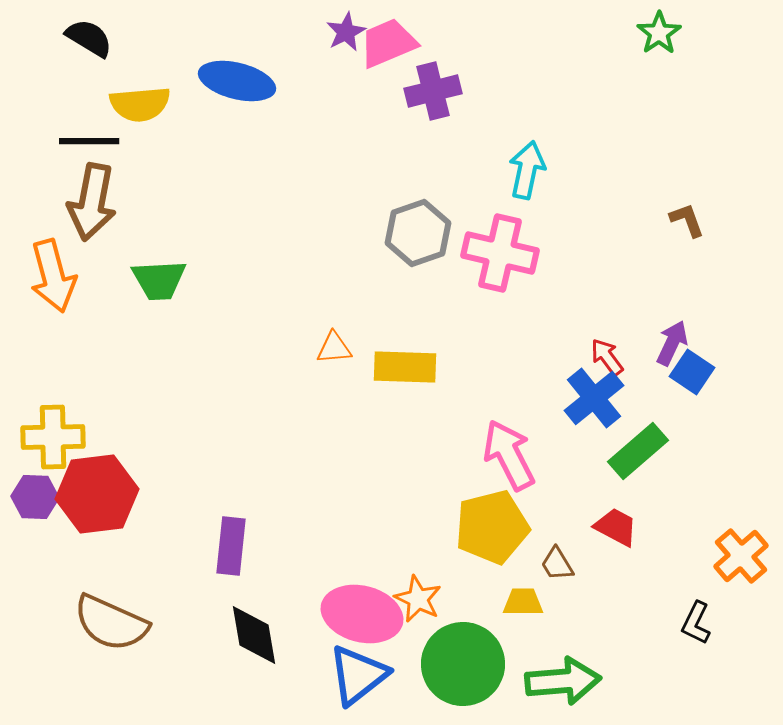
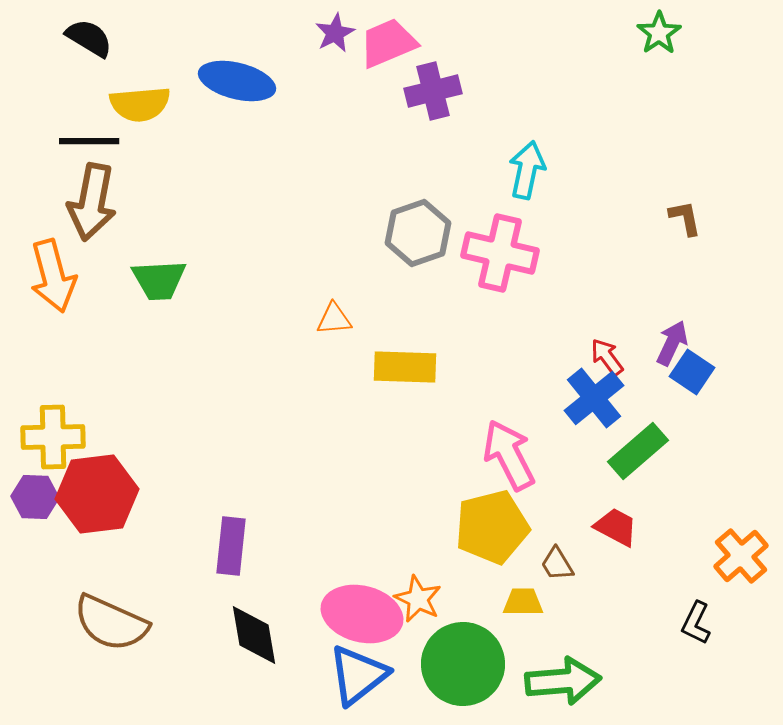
purple star: moved 11 px left, 1 px down
brown L-shape: moved 2 px left, 2 px up; rotated 9 degrees clockwise
orange triangle: moved 29 px up
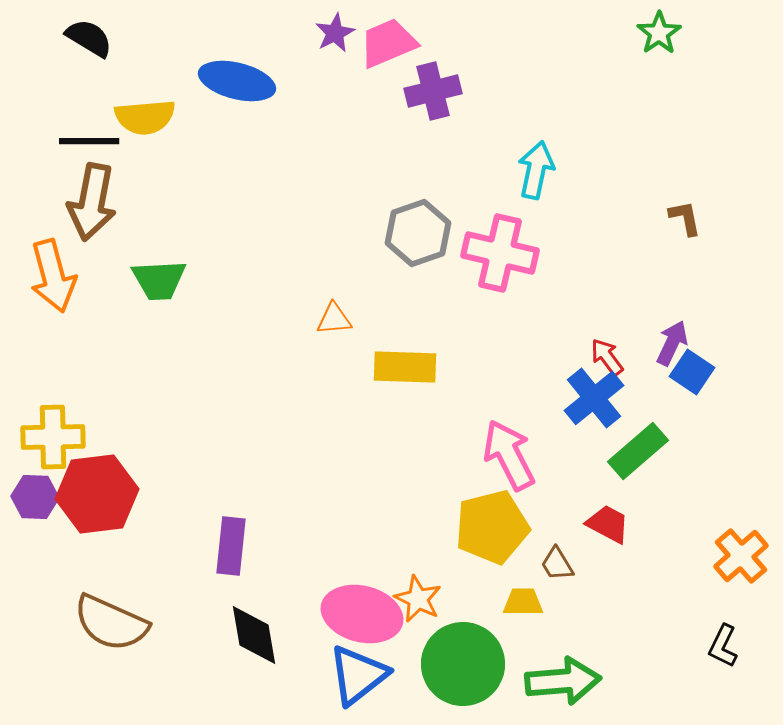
yellow semicircle: moved 5 px right, 13 px down
cyan arrow: moved 9 px right
red trapezoid: moved 8 px left, 3 px up
black L-shape: moved 27 px right, 23 px down
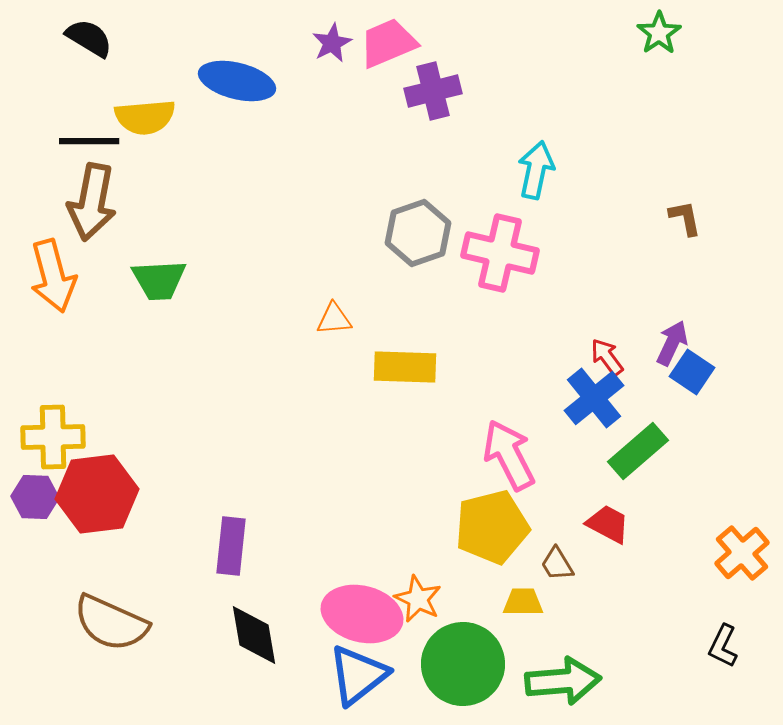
purple star: moved 3 px left, 10 px down
orange cross: moved 1 px right, 3 px up
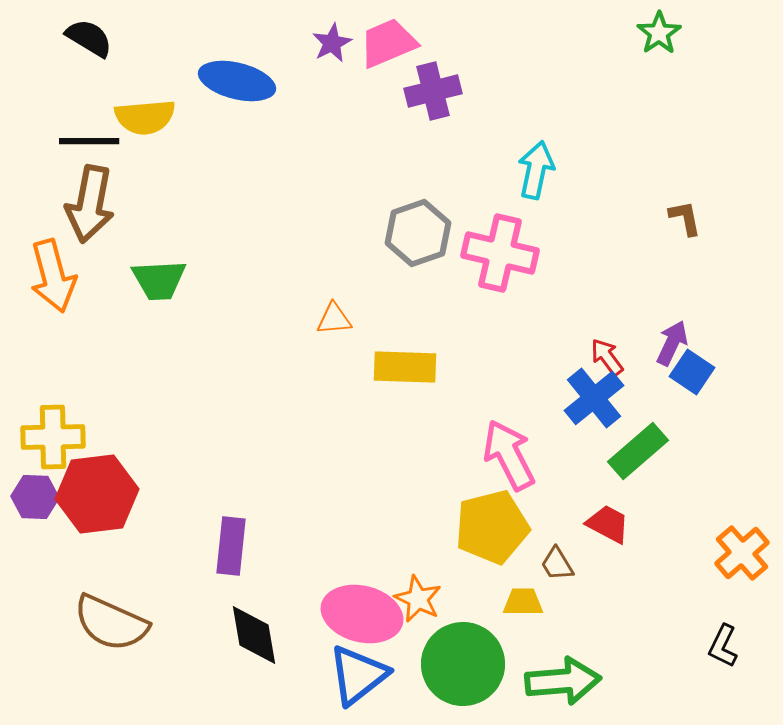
brown arrow: moved 2 px left, 2 px down
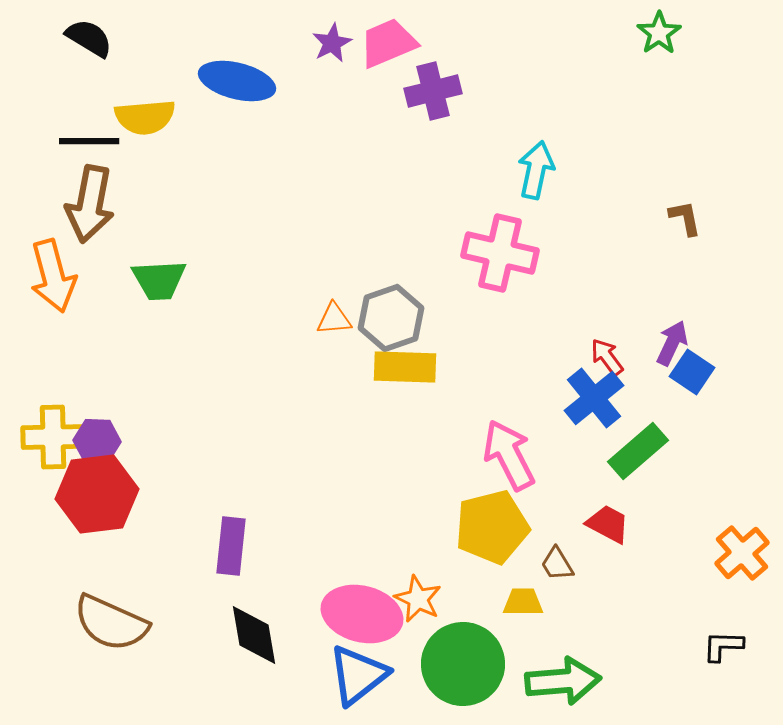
gray hexagon: moved 27 px left, 85 px down
purple hexagon: moved 62 px right, 56 px up
black L-shape: rotated 66 degrees clockwise
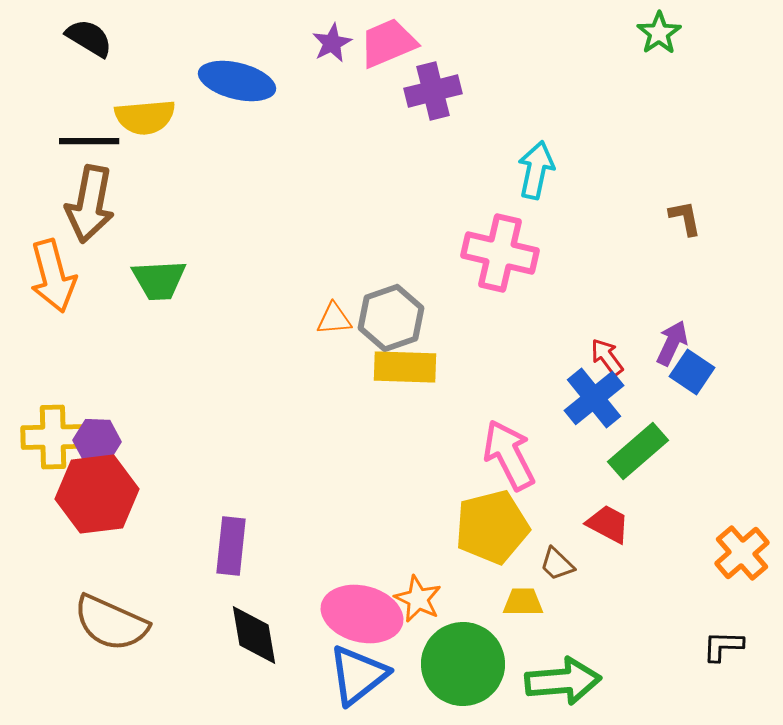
brown trapezoid: rotated 15 degrees counterclockwise
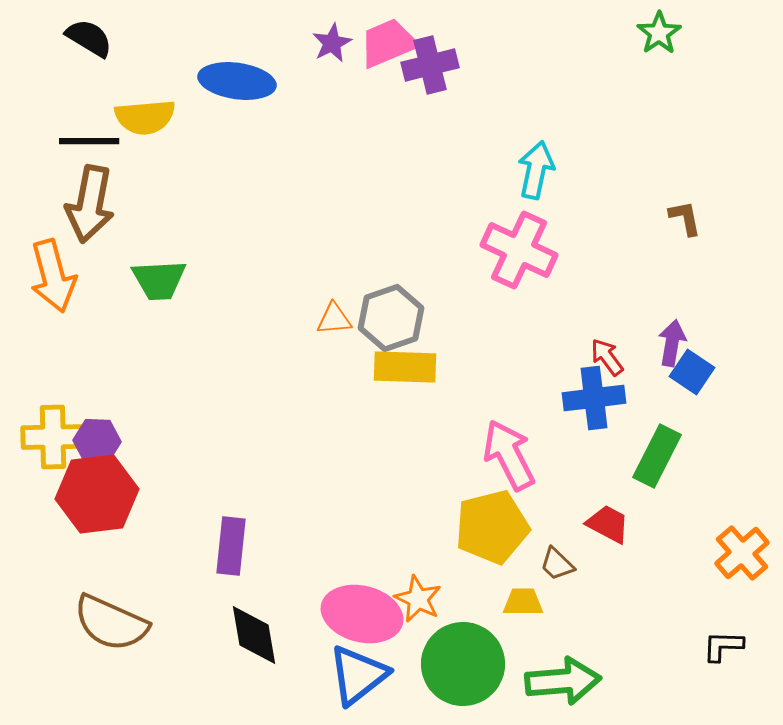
blue ellipse: rotated 6 degrees counterclockwise
purple cross: moved 3 px left, 26 px up
pink cross: moved 19 px right, 3 px up; rotated 12 degrees clockwise
purple arrow: rotated 15 degrees counterclockwise
blue cross: rotated 32 degrees clockwise
green rectangle: moved 19 px right, 5 px down; rotated 22 degrees counterclockwise
